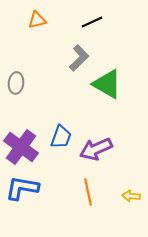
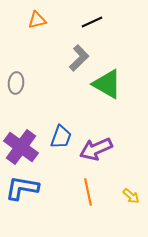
yellow arrow: rotated 144 degrees counterclockwise
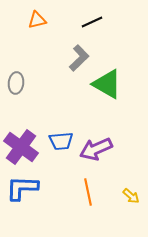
blue trapezoid: moved 4 px down; rotated 65 degrees clockwise
blue L-shape: rotated 8 degrees counterclockwise
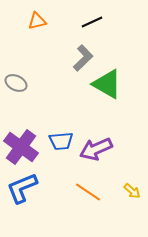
orange triangle: moved 1 px down
gray L-shape: moved 4 px right
gray ellipse: rotated 70 degrees counterclockwise
blue L-shape: rotated 24 degrees counterclockwise
orange line: rotated 44 degrees counterclockwise
yellow arrow: moved 1 px right, 5 px up
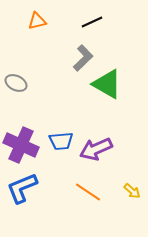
purple cross: moved 2 px up; rotated 12 degrees counterclockwise
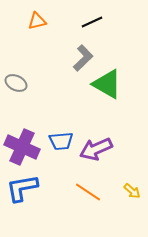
purple cross: moved 1 px right, 2 px down
blue L-shape: rotated 12 degrees clockwise
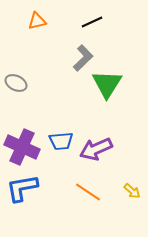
green triangle: rotated 32 degrees clockwise
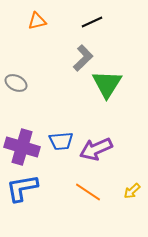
purple cross: rotated 8 degrees counterclockwise
yellow arrow: rotated 96 degrees clockwise
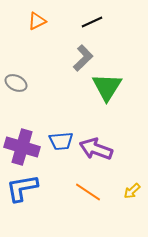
orange triangle: rotated 12 degrees counterclockwise
green triangle: moved 3 px down
purple arrow: rotated 44 degrees clockwise
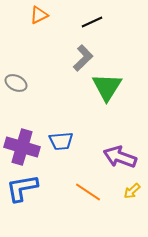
orange triangle: moved 2 px right, 6 px up
purple arrow: moved 24 px right, 8 px down
